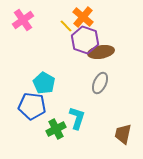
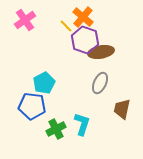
pink cross: moved 2 px right
cyan pentagon: rotated 15 degrees clockwise
cyan L-shape: moved 5 px right, 6 px down
brown trapezoid: moved 1 px left, 25 px up
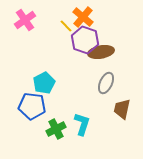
gray ellipse: moved 6 px right
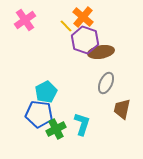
cyan pentagon: moved 2 px right, 9 px down
blue pentagon: moved 7 px right, 8 px down
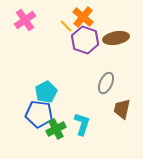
brown ellipse: moved 15 px right, 14 px up
